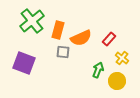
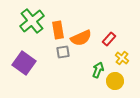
orange rectangle: rotated 24 degrees counterclockwise
gray square: rotated 16 degrees counterclockwise
purple square: rotated 15 degrees clockwise
yellow circle: moved 2 px left
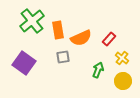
gray square: moved 5 px down
yellow circle: moved 8 px right
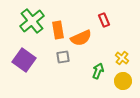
red rectangle: moved 5 px left, 19 px up; rotated 64 degrees counterclockwise
purple square: moved 3 px up
green arrow: moved 1 px down
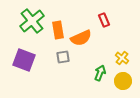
purple square: rotated 15 degrees counterclockwise
green arrow: moved 2 px right, 2 px down
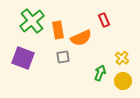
purple square: moved 1 px left, 2 px up
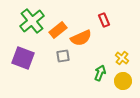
orange rectangle: rotated 60 degrees clockwise
gray square: moved 1 px up
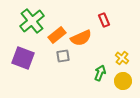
orange rectangle: moved 1 px left, 5 px down
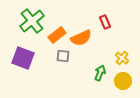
red rectangle: moved 1 px right, 2 px down
gray square: rotated 16 degrees clockwise
